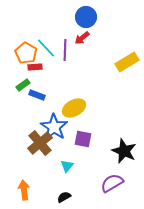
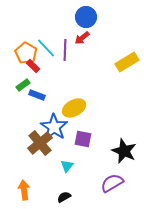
red rectangle: moved 2 px left, 1 px up; rotated 48 degrees clockwise
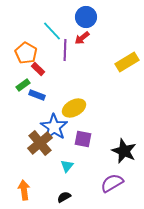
cyan line: moved 6 px right, 17 px up
red rectangle: moved 5 px right, 3 px down
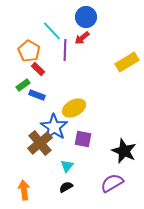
orange pentagon: moved 3 px right, 2 px up
black semicircle: moved 2 px right, 10 px up
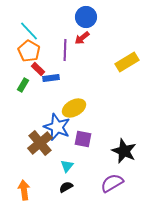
cyan line: moved 23 px left
green rectangle: rotated 24 degrees counterclockwise
blue rectangle: moved 14 px right, 17 px up; rotated 28 degrees counterclockwise
blue star: moved 3 px right; rotated 12 degrees counterclockwise
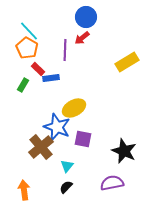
orange pentagon: moved 2 px left, 3 px up
brown cross: moved 1 px right, 4 px down
purple semicircle: rotated 20 degrees clockwise
black semicircle: rotated 16 degrees counterclockwise
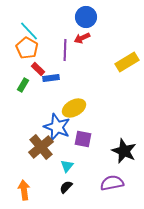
red arrow: rotated 14 degrees clockwise
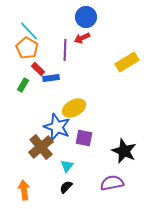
purple square: moved 1 px right, 1 px up
